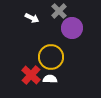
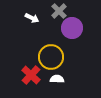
white semicircle: moved 7 px right
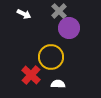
white arrow: moved 8 px left, 4 px up
purple circle: moved 3 px left
white semicircle: moved 1 px right, 5 px down
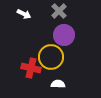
purple circle: moved 5 px left, 7 px down
red cross: moved 7 px up; rotated 30 degrees counterclockwise
